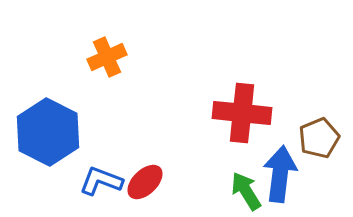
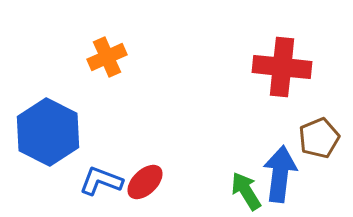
red cross: moved 40 px right, 46 px up
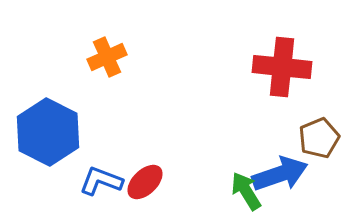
blue arrow: rotated 64 degrees clockwise
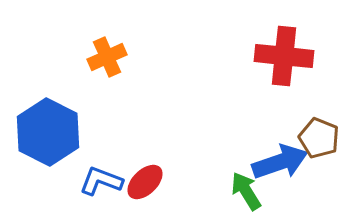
red cross: moved 2 px right, 11 px up
brown pentagon: rotated 27 degrees counterclockwise
blue arrow: moved 12 px up
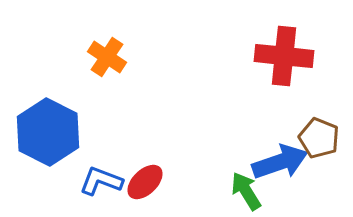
orange cross: rotated 33 degrees counterclockwise
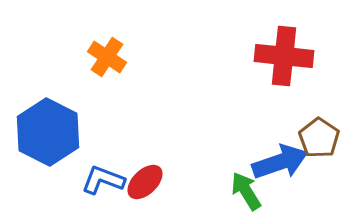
brown pentagon: rotated 12 degrees clockwise
blue L-shape: moved 2 px right, 1 px up
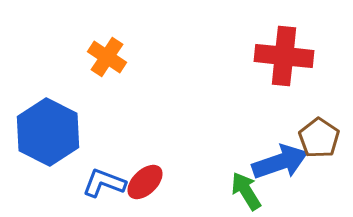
blue L-shape: moved 1 px right, 3 px down
